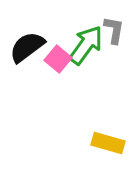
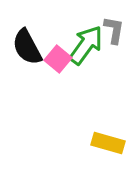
black semicircle: rotated 81 degrees counterclockwise
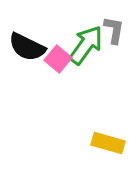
black semicircle: rotated 36 degrees counterclockwise
